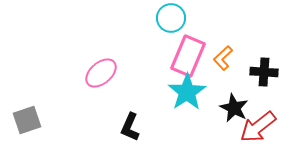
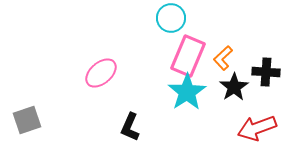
black cross: moved 2 px right
black star: moved 21 px up; rotated 12 degrees clockwise
red arrow: moved 1 px left, 1 px down; rotated 18 degrees clockwise
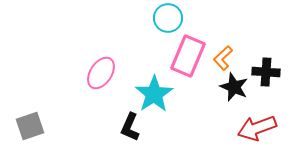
cyan circle: moved 3 px left
pink ellipse: rotated 16 degrees counterclockwise
black star: rotated 16 degrees counterclockwise
cyan star: moved 33 px left, 2 px down
gray square: moved 3 px right, 6 px down
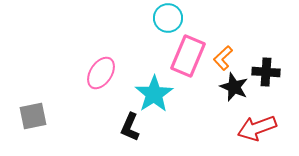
gray square: moved 3 px right, 10 px up; rotated 8 degrees clockwise
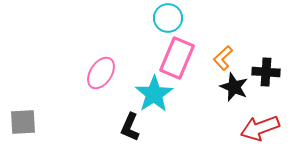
pink rectangle: moved 11 px left, 2 px down
gray square: moved 10 px left, 6 px down; rotated 8 degrees clockwise
red arrow: moved 3 px right
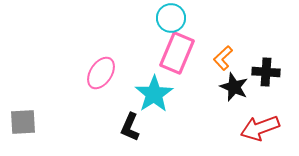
cyan circle: moved 3 px right
pink rectangle: moved 5 px up
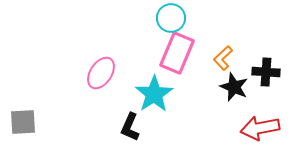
red arrow: rotated 9 degrees clockwise
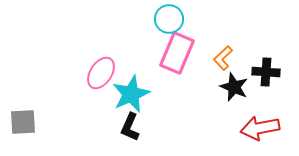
cyan circle: moved 2 px left, 1 px down
cyan star: moved 23 px left; rotated 9 degrees clockwise
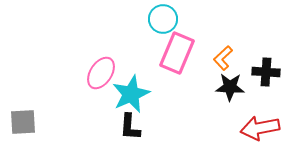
cyan circle: moved 6 px left
black star: moved 4 px left; rotated 20 degrees counterclockwise
black L-shape: rotated 20 degrees counterclockwise
